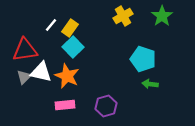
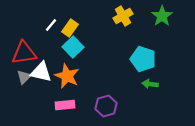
red triangle: moved 1 px left, 3 px down
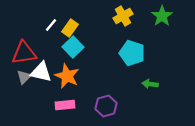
cyan pentagon: moved 11 px left, 6 px up
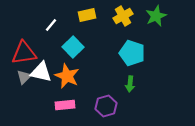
green star: moved 6 px left; rotated 10 degrees clockwise
yellow rectangle: moved 17 px right, 13 px up; rotated 42 degrees clockwise
green arrow: moved 20 px left; rotated 91 degrees counterclockwise
